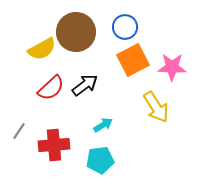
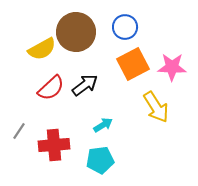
orange square: moved 4 px down
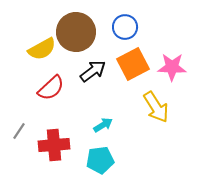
black arrow: moved 8 px right, 14 px up
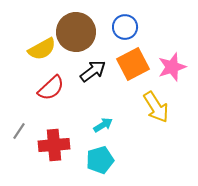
pink star: rotated 20 degrees counterclockwise
cyan pentagon: rotated 8 degrees counterclockwise
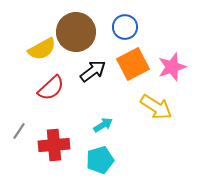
yellow arrow: rotated 24 degrees counterclockwise
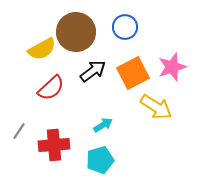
orange square: moved 9 px down
